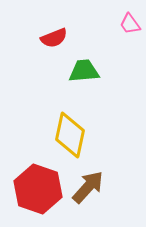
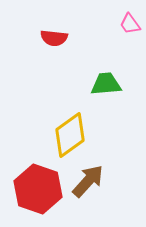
red semicircle: rotated 28 degrees clockwise
green trapezoid: moved 22 px right, 13 px down
yellow diamond: rotated 42 degrees clockwise
brown arrow: moved 6 px up
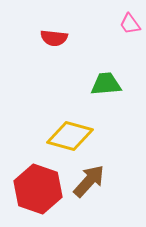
yellow diamond: moved 1 px down; rotated 51 degrees clockwise
brown arrow: moved 1 px right
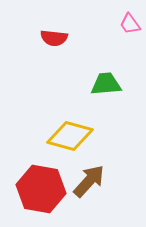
red hexagon: moved 3 px right; rotated 9 degrees counterclockwise
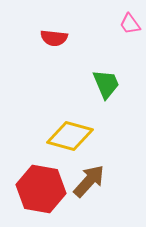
green trapezoid: rotated 72 degrees clockwise
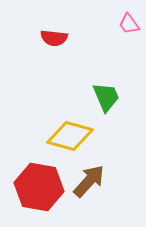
pink trapezoid: moved 1 px left
green trapezoid: moved 13 px down
red hexagon: moved 2 px left, 2 px up
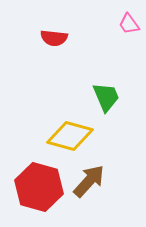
red hexagon: rotated 6 degrees clockwise
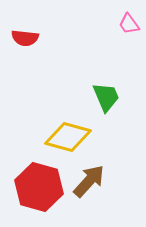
red semicircle: moved 29 px left
yellow diamond: moved 2 px left, 1 px down
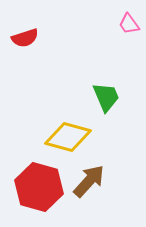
red semicircle: rotated 24 degrees counterclockwise
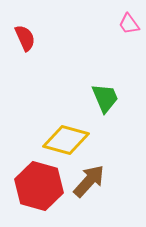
red semicircle: rotated 96 degrees counterclockwise
green trapezoid: moved 1 px left, 1 px down
yellow diamond: moved 2 px left, 3 px down
red hexagon: moved 1 px up
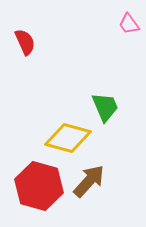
red semicircle: moved 4 px down
green trapezoid: moved 9 px down
yellow diamond: moved 2 px right, 2 px up
